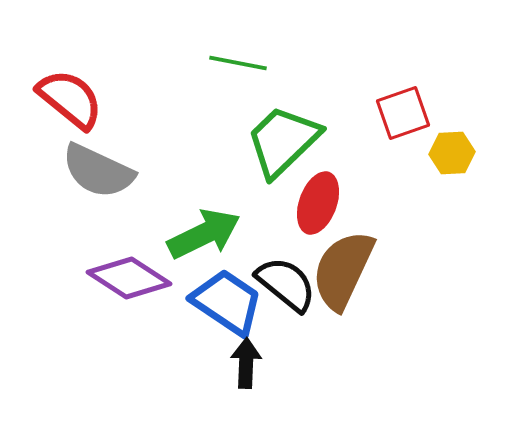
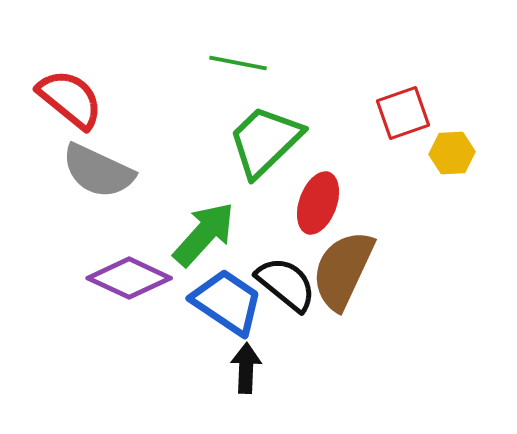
green trapezoid: moved 18 px left
green arrow: rotated 22 degrees counterclockwise
purple diamond: rotated 8 degrees counterclockwise
black arrow: moved 5 px down
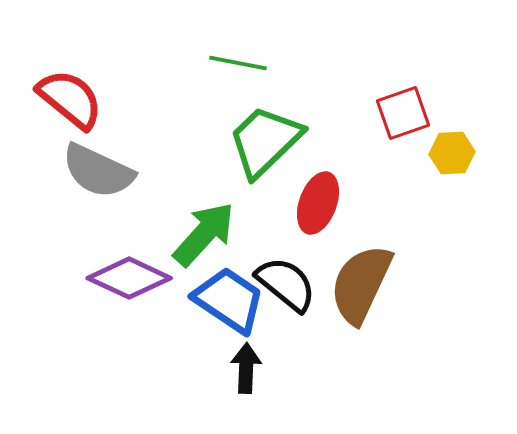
brown semicircle: moved 18 px right, 14 px down
blue trapezoid: moved 2 px right, 2 px up
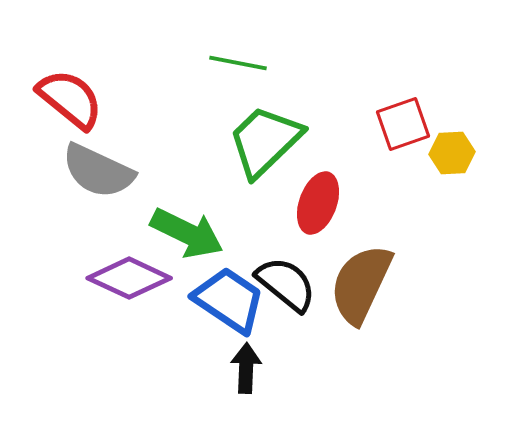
red square: moved 11 px down
green arrow: moved 17 px left, 1 px up; rotated 74 degrees clockwise
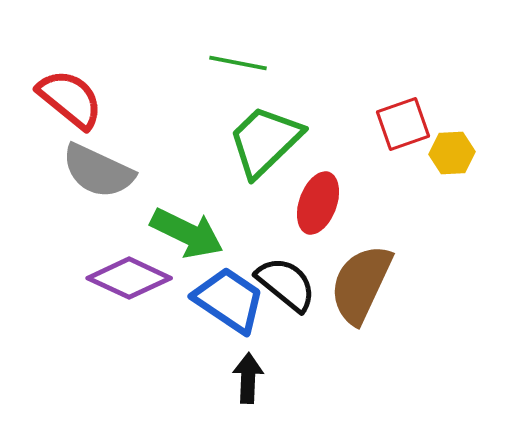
black arrow: moved 2 px right, 10 px down
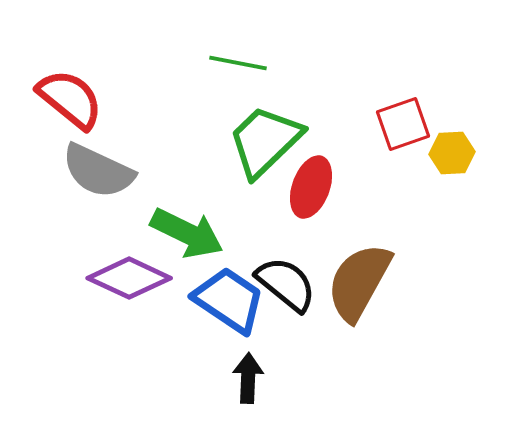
red ellipse: moved 7 px left, 16 px up
brown semicircle: moved 2 px left, 2 px up; rotated 4 degrees clockwise
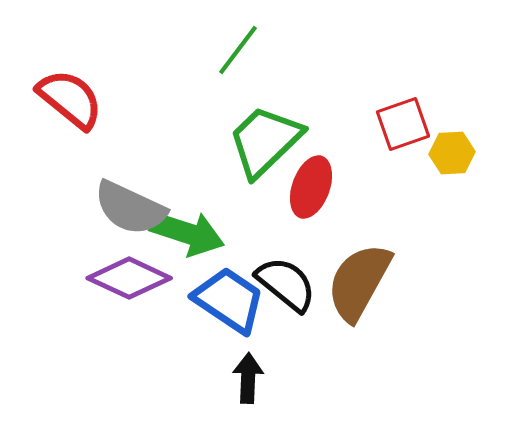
green line: moved 13 px up; rotated 64 degrees counterclockwise
gray semicircle: moved 32 px right, 37 px down
green arrow: rotated 8 degrees counterclockwise
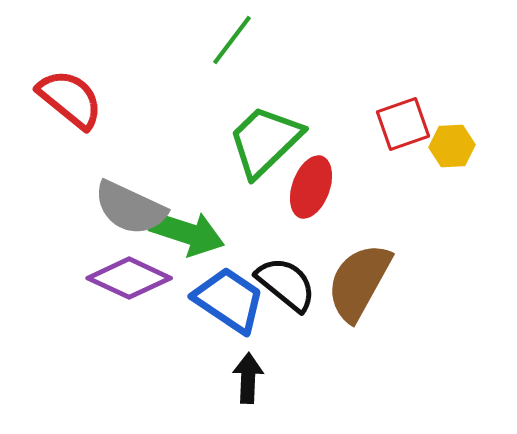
green line: moved 6 px left, 10 px up
yellow hexagon: moved 7 px up
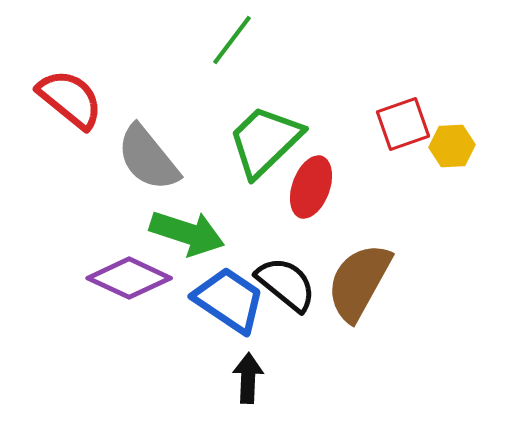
gray semicircle: moved 18 px right, 50 px up; rotated 26 degrees clockwise
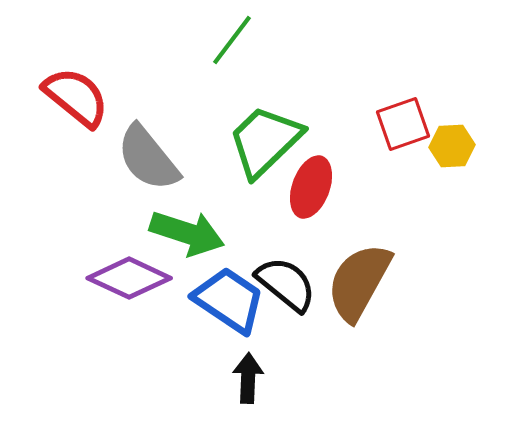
red semicircle: moved 6 px right, 2 px up
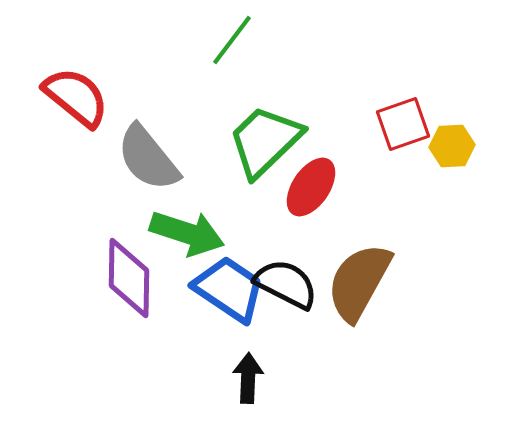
red ellipse: rotated 14 degrees clockwise
purple diamond: rotated 66 degrees clockwise
black semicircle: rotated 12 degrees counterclockwise
blue trapezoid: moved 11 px up
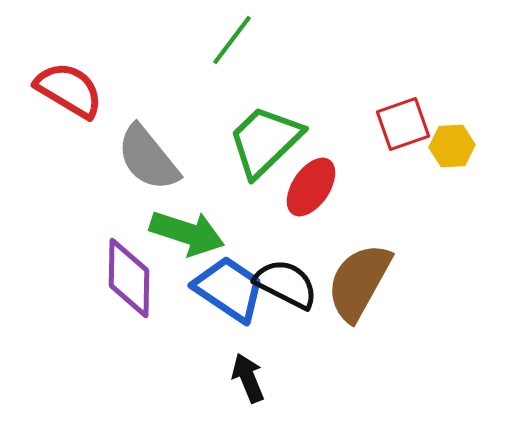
red semicircle: moved 7 px left, 7 px up; rotated 8 degrees counterclockwise
black arrow: rotated 24 degrees counterclockwise
